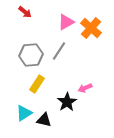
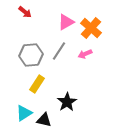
pink arrow: moved 34 px up
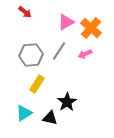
black triangle: moved 6 px right, 2 px up
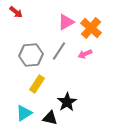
red arrow: moved 9 px left
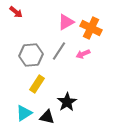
orange cross: rotated 15 degrees counterclockwise
pink arrow: moved 2 px left
black triangle: moved 3 px left, 1 px up
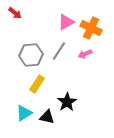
red arrow: moved 1 px left, 1 px down
pink arrow: moved 2 px right
